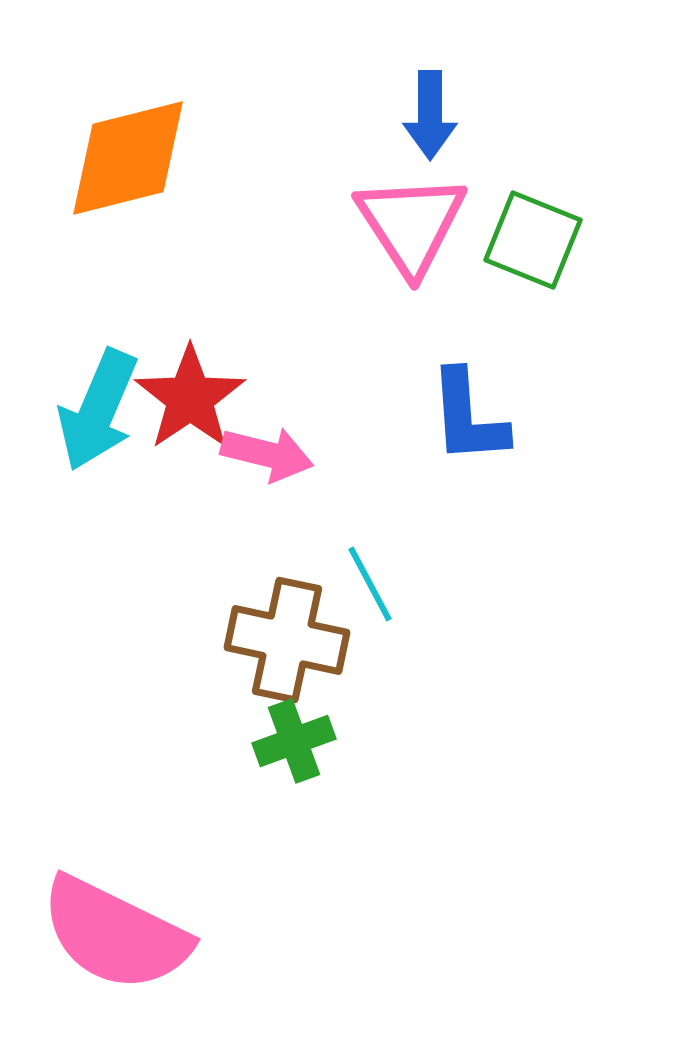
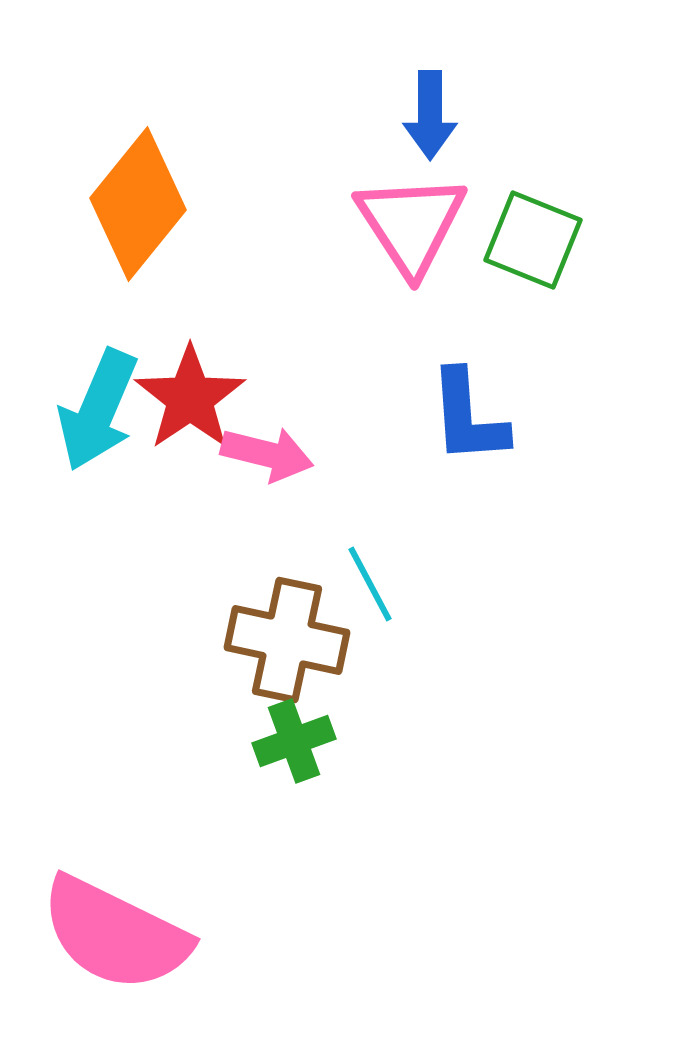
orange diamond: moved 10 px right, 46 px down; rotated 37 degrees counterclockwise
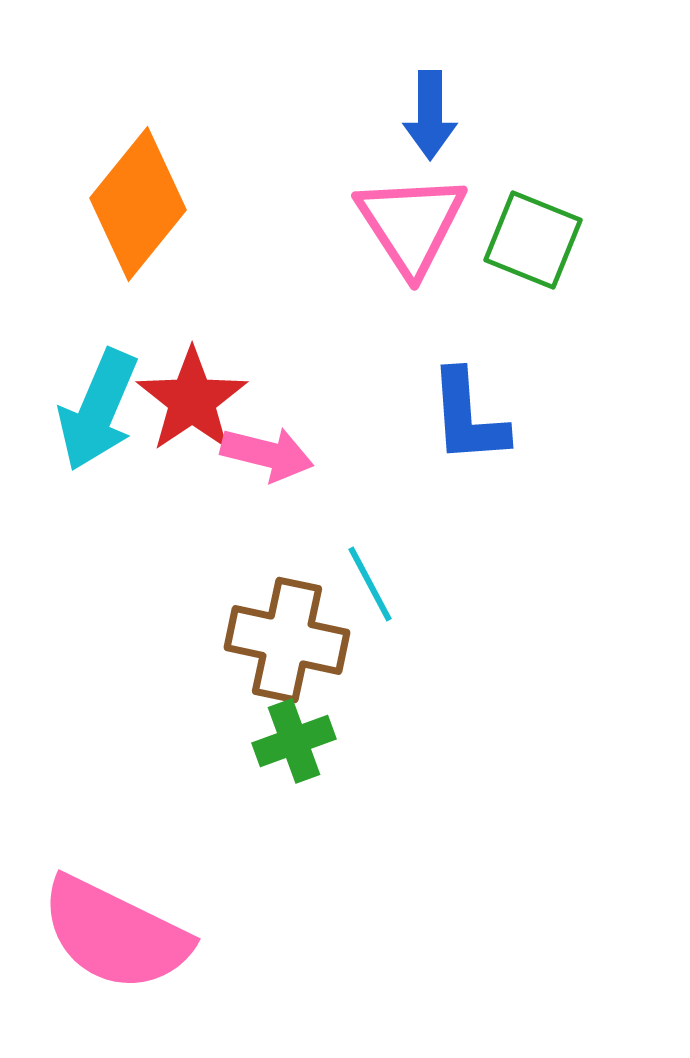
red star: moved 2 px right, 2 px down
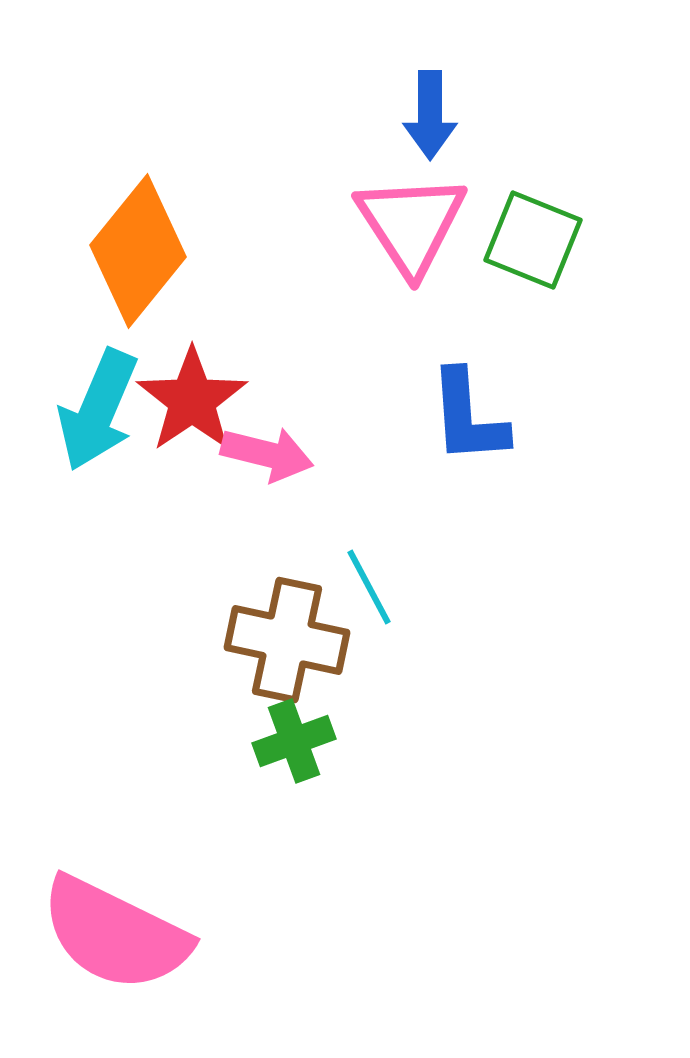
orange diamond: moved 47 px down
cyan line: moved 1 px left, 3 px down
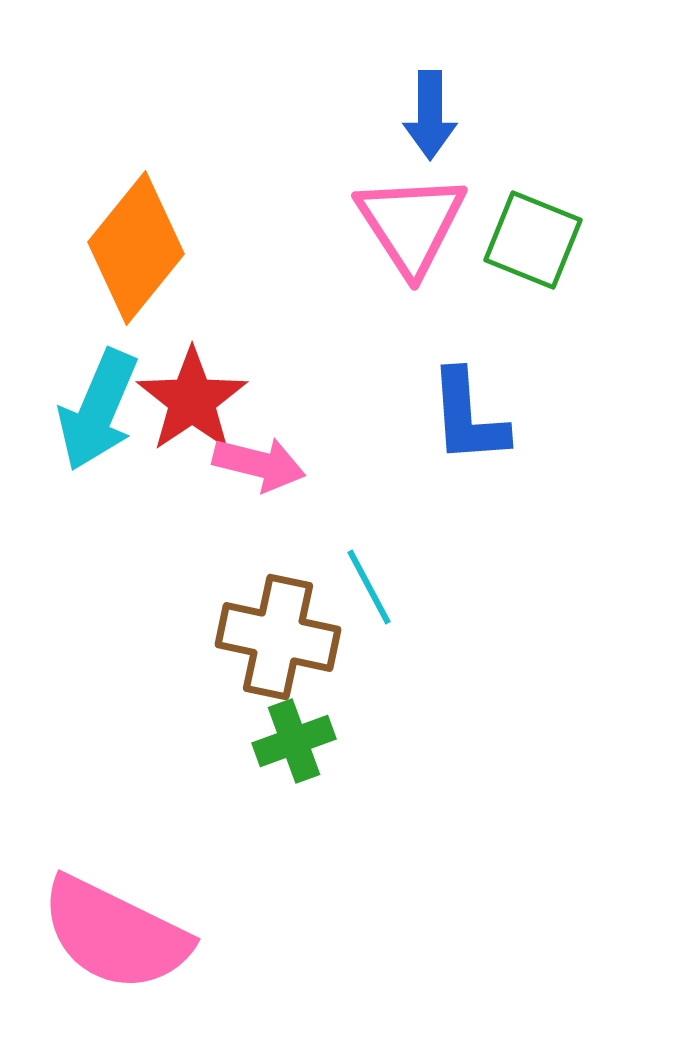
orange diamond: moved 2 px left, 3 px up
pink arrow: moved 8 px left, 10 px down
brown cross: moved 9 px left, 3 px up
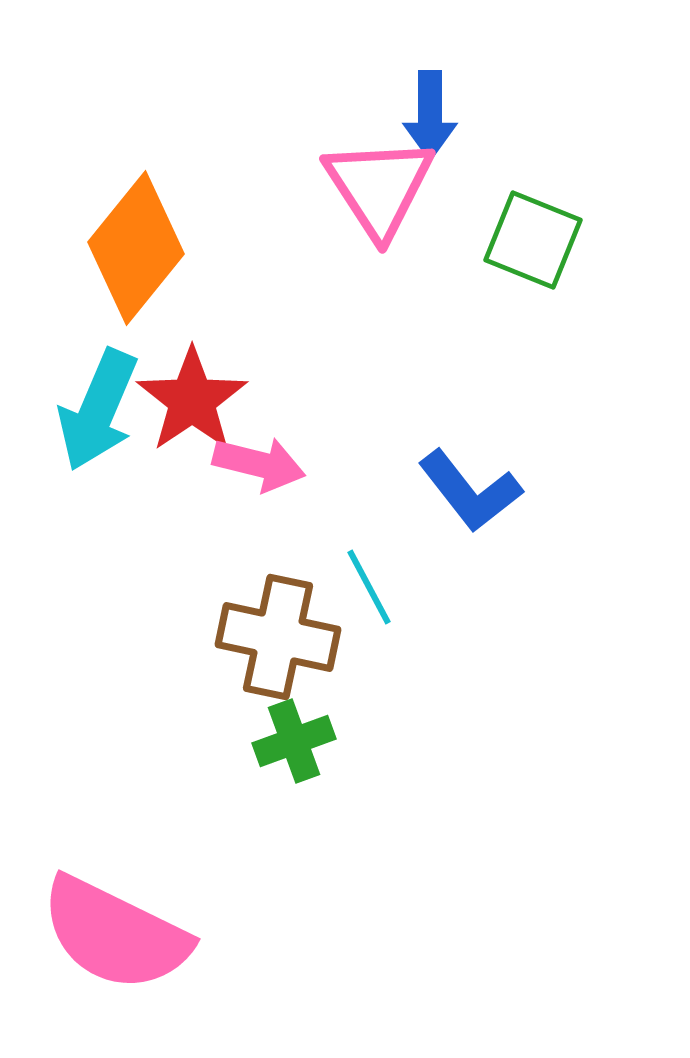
pink triangle: moved 32 px left, 37 px up
blue L-shape: moved 2 px right, 74 px down; rotated 34 degrees counterclockwise
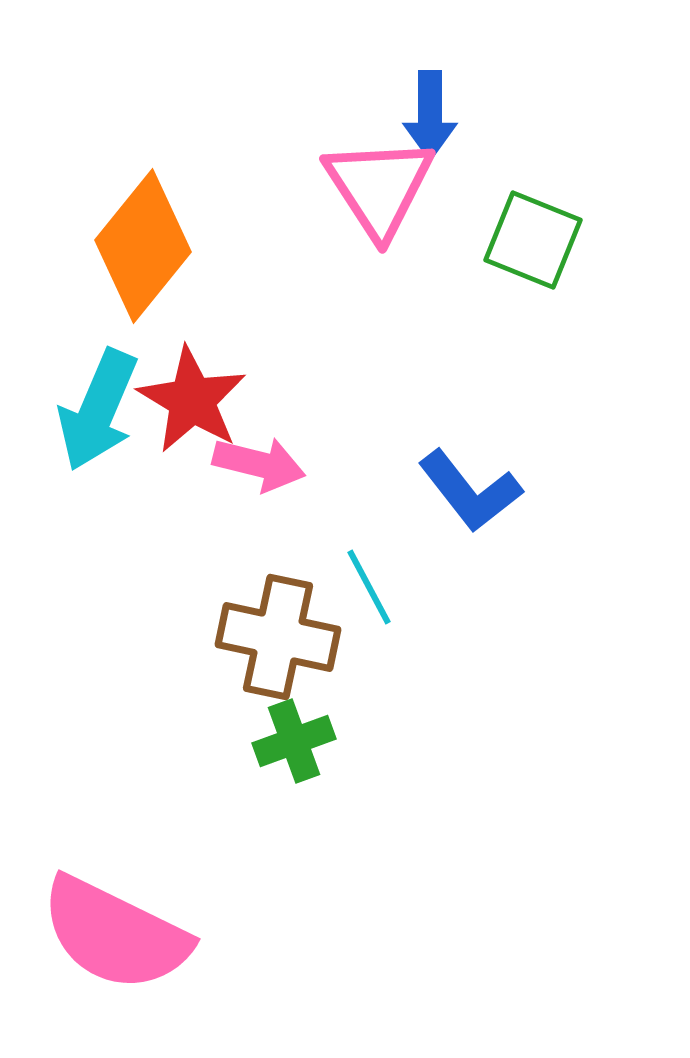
orange diamond: moved 7 px right, 2 px up
red star: rotated 7 degrees counterclockwise
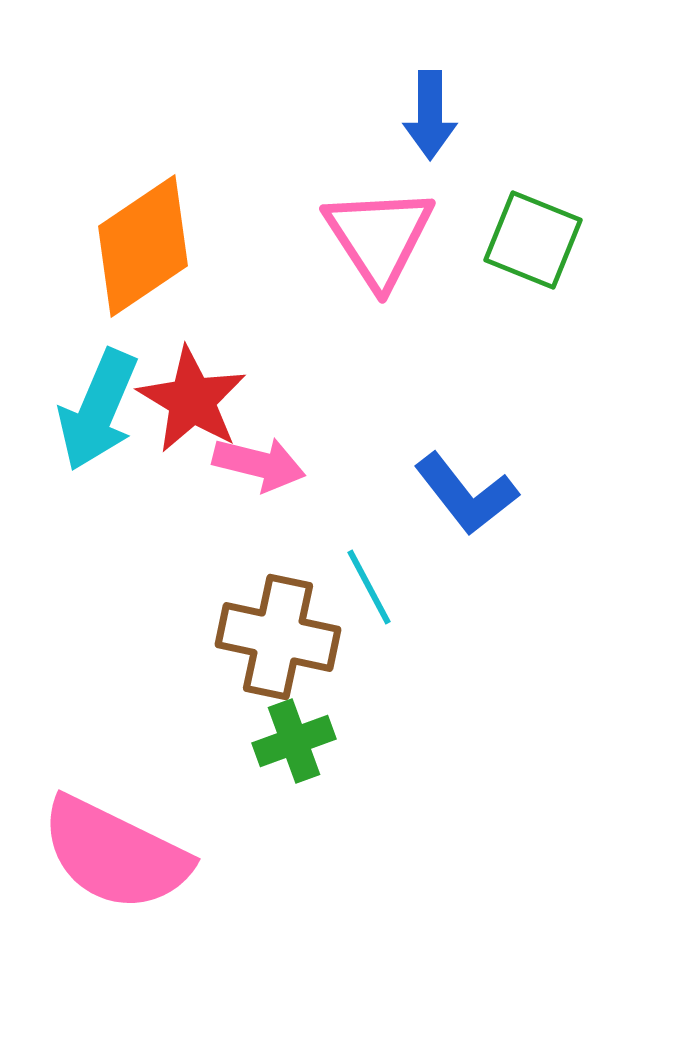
pink triangle: moved 50 px down
orange diamond: rotated 17 degrees clockwise
blue L-shape: moved 4 px left, 3 px down
pink semicircle: moved 80 px up
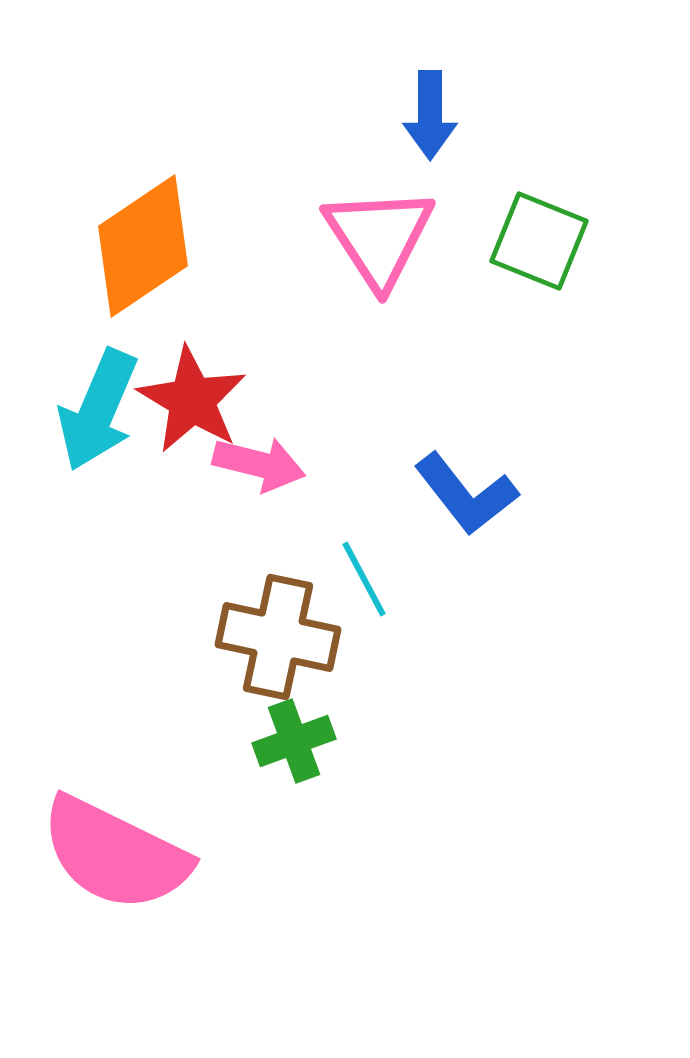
green square: moved 6 px right, 1 px down
cyan line: moved 5 px left, 8 px up
